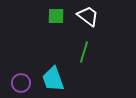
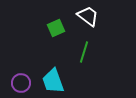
green square: moved 12 px down; rotated 24 degrees counterclockwise
cyan trapezoid: moved 2 px down
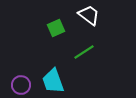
white trapezoid: moved 1 px right, 1 px up
green line: rotated 40 degrees clockwise
purple circle: moved 2 px down
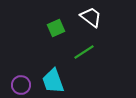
white trapezoid: moved 2 px right, 2 px down
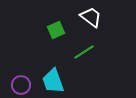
green square: moved 2 px down
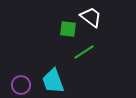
green square: moved 12 px right, 1 px up; rotated 30 degrees clockwise
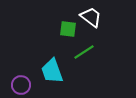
cyan trapezoid: moved 1 px left, 10 px up
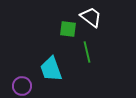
green line: moved 3 px right; rotated 70 degrees counterclockwise
cyan trapezoid: moved 1 px left, 2 px up
purple circle: moved 1 px right, 1 px down
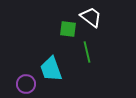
purple circle: moved 4 px right, 2 px up
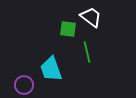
purple circle: moved 2 px left, 1 px down
